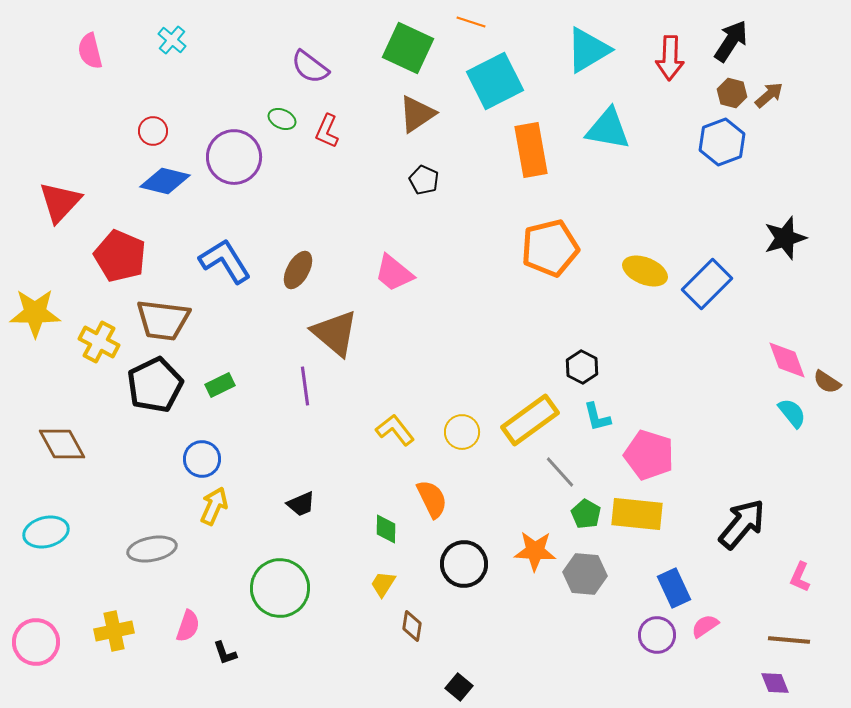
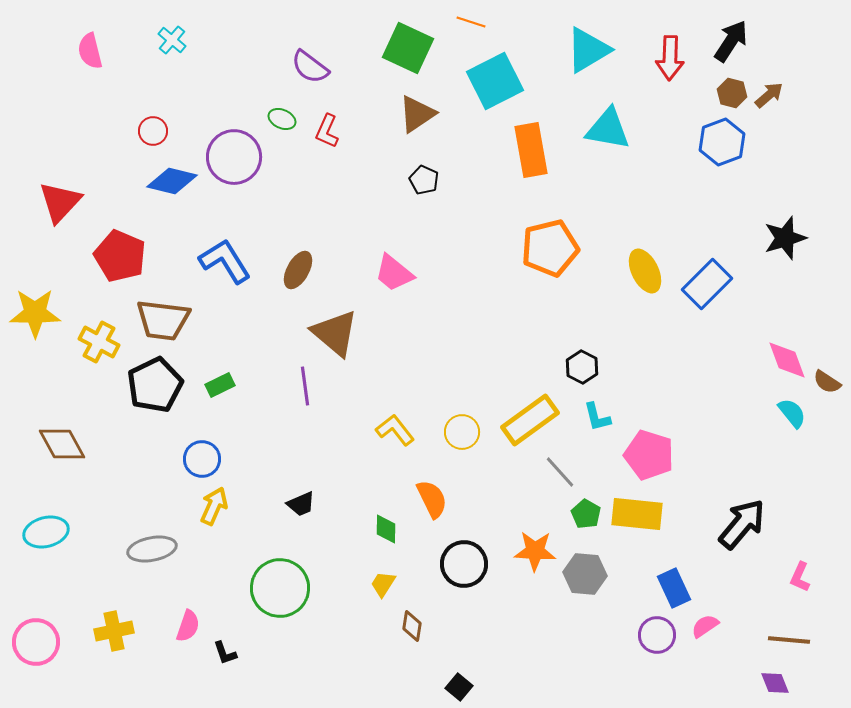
blue diamond at (165, 181): moved 7 px right
yellow ellipse at (645, 271): rotated 42 degrees clockwise
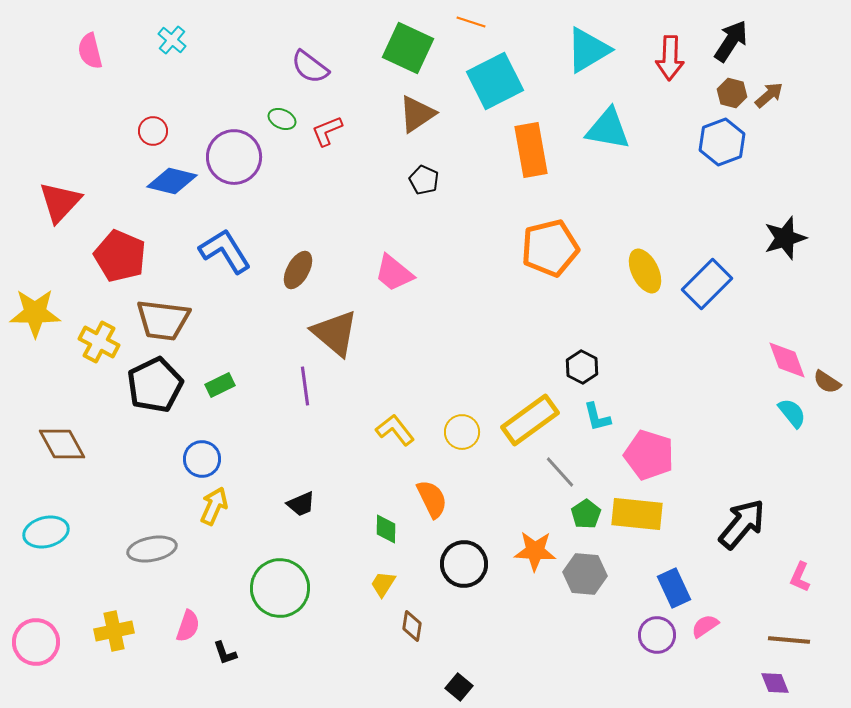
red L-shape at (327, 131): rotated 44 degrees clockwise
blue L-shape at (225, 261): moved 10 px up
green pentagon at (586, 514): rotated 8 degrees clockwise
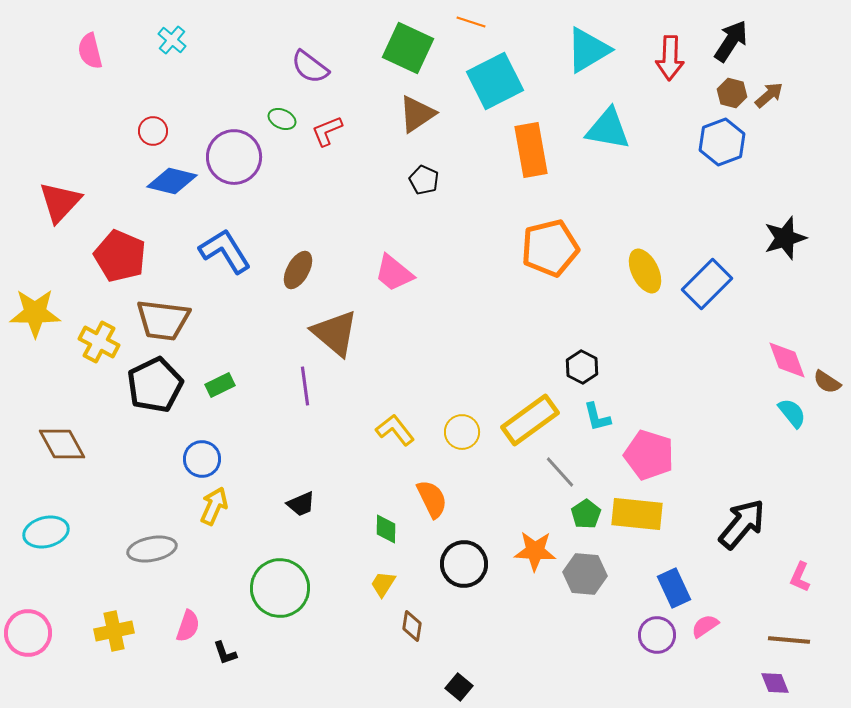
pink circle at (36, 642): moved 8 px left, 9 px up
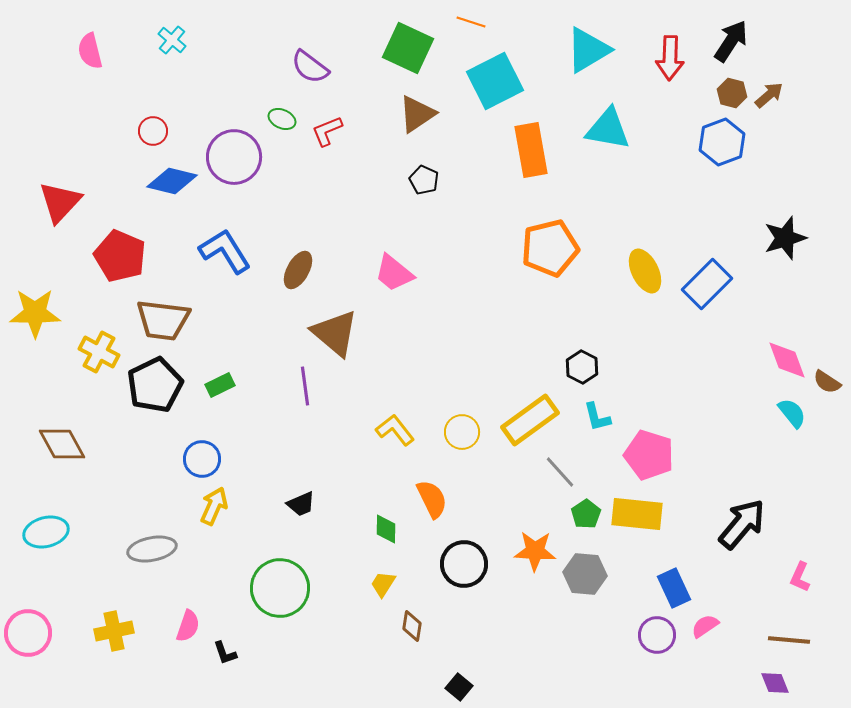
yellow cross at (99, 342): moved 10 px down
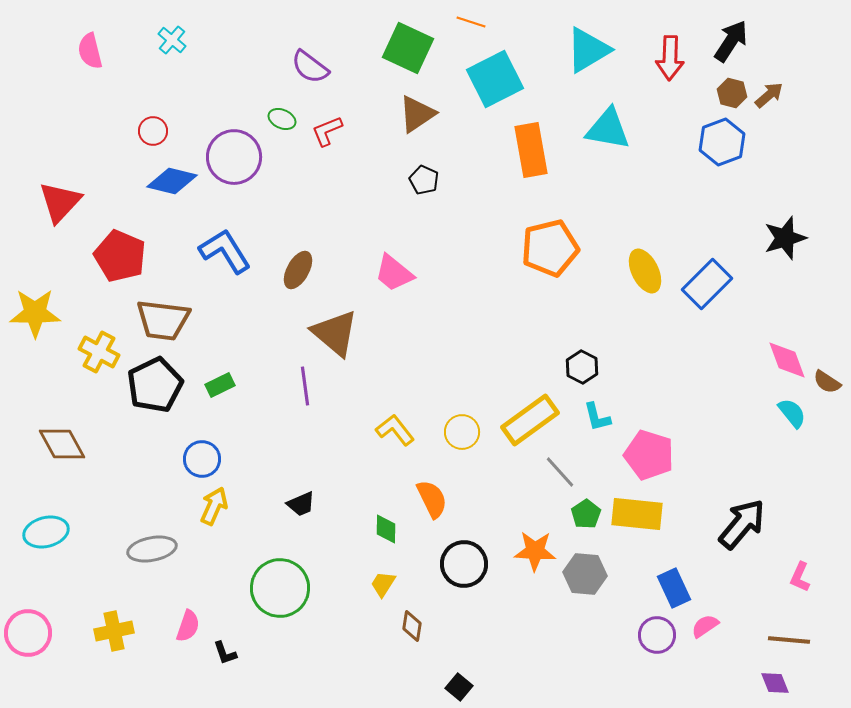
cyan square at (495, 81): moved 2 px up
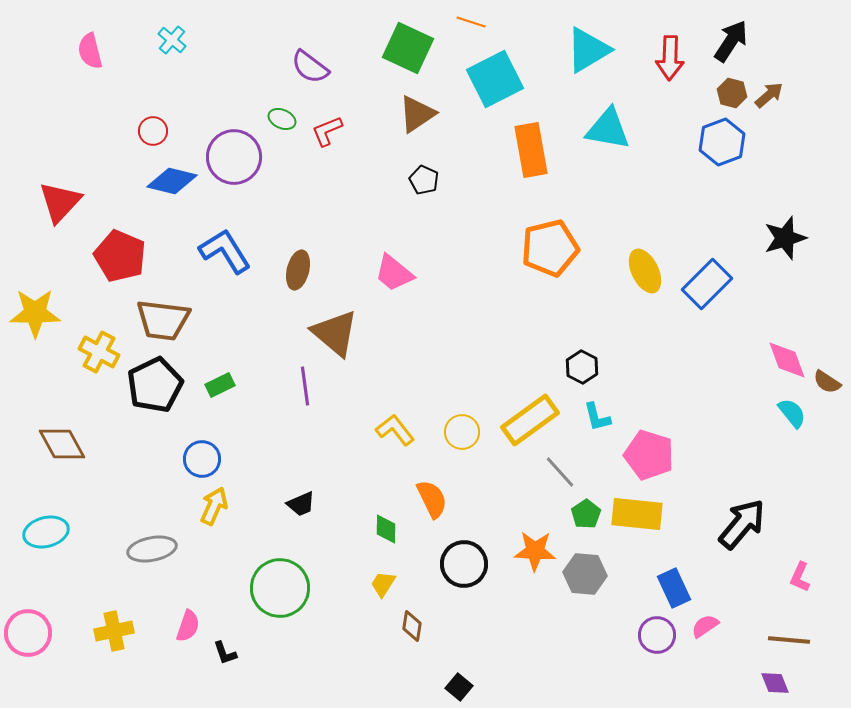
brown ellipse at (298, 270): rotated 15 degrees counterclockwise
